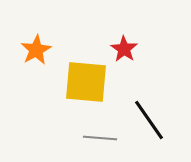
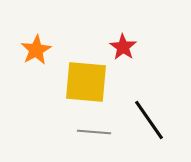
red star: moved 1 px left, 2 px up
gray line: moved 6 px left, 6 px up
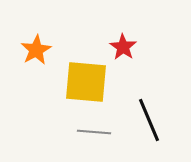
black line: rotated 12 degrees clockwise
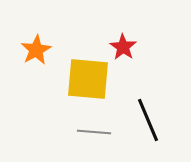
yellow square: moved 2 px right, 3 px up
black line: moved 1 px left
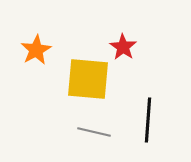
black line: rotated 27 degrees clockwise
gray line: rotated 8 degrees clockwise
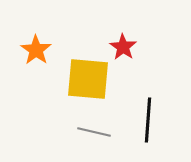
orange star: rotated 8 degrees counterclockwise
